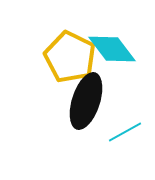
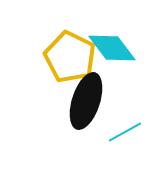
cyan diamond: moved 1 px up
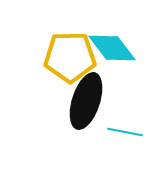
yellow pentagon: rotated 27 degrees counterclockwise
cyan line: rotated 40 degrees clockwise
